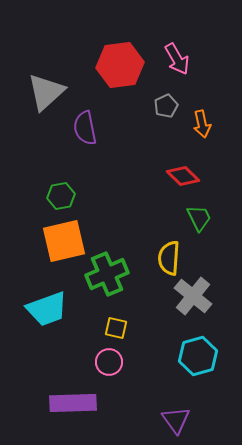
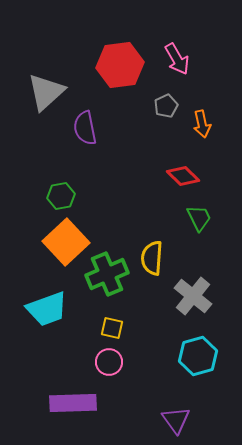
orange square: moved 2 px right, 1 px down; rotated 30 degrees counterclockwise
yellow semicircle: moved 17 px left
yellow square: moved 4 px left
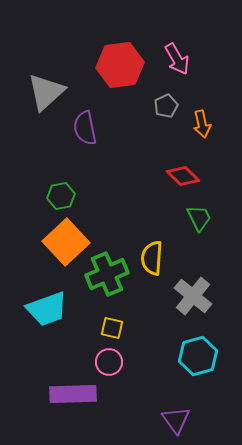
purple rectangle: moved 9 px up
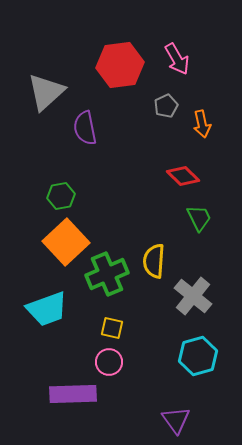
yellow semicircle: moved 2 px right, 3 px down
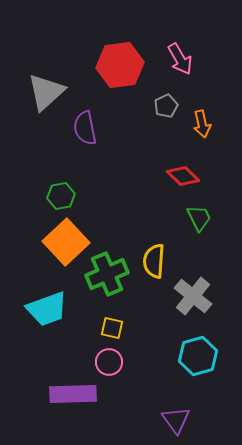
pink arrow: moved 3 px right
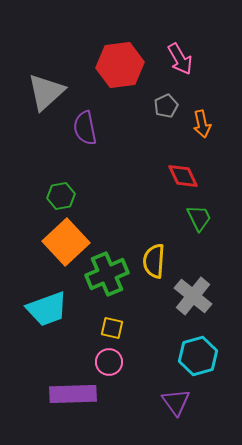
red diamond: rotated 20 degrees clockwise
purple triangle: moved 18 px up
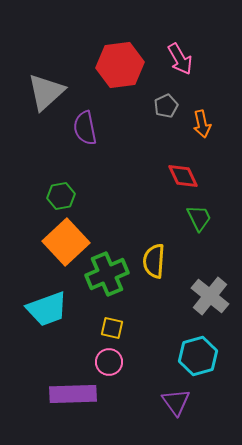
gray cross: moved 17 px right
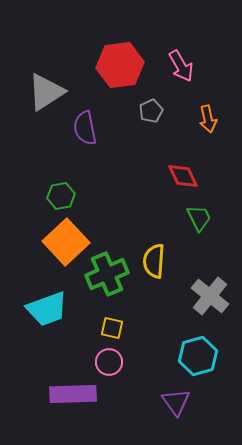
pink arrow: moved 1 px right, 7 px down
gray triangle: rotated 9 degrees clockwise
gray pentagon: moved 15 px left, 5 px down
orange arrow: moved 6 px right, 5 px up
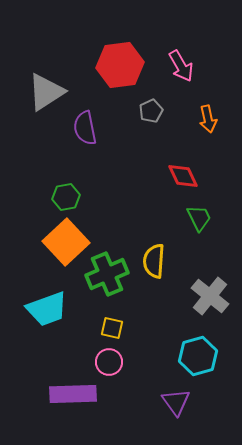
green hexagon: moved 5 px right, 1 px down
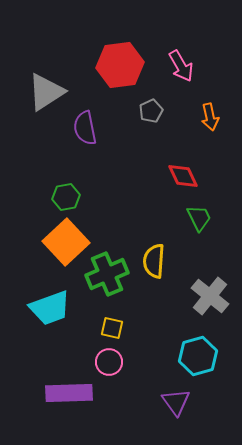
orange arrow: moved 2 px right, 2 px up
cyan trapezoid: moved 3 px right, 1 px up
purple rectangle: moved 4 px left, 1 px up
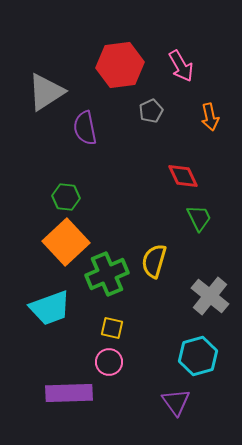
green hexagon: rotated 16 degrees clockwise
yellow semicircle: rotated 12 degrees clockwise
